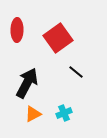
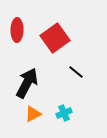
red square: moved 3 px left
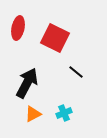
red ellipse: moved 1 px right, 2 px up; rotated 10 degrees clockwise
red square: rotated 28 degrees counterclockwise
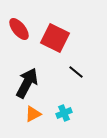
red ellipse: moved 1 px right, 1 px down; rotated 50 degrees counterclockwise
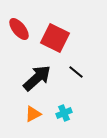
black arrow: moved 10 px right, 5 px up; rotated 20 degrees clockwise
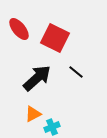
cyan cross: moved 12 px left, 14 px down
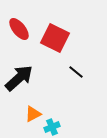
black arrow: moved 18 px left
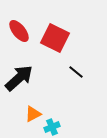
red ellipse: moved 2 px down
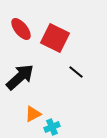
red ellipse: moved 2 px right, 2 px up
black arrow: moved 1 px right, 1 px up
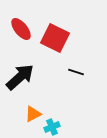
black line: rotated 21 degrees counterclockwise
